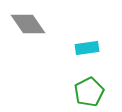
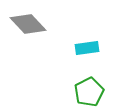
gray diamond: rotated 9 degrees counterclockwise
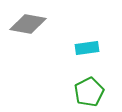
gray diamond: rotated 36 degrees counterclockwise
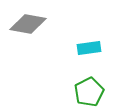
cyan rectangle: moved 2 px right
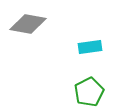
cyan rectangle: moved 1 px right, 1 px up
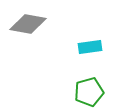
green pentagon: rotated 12 degrees clockwise
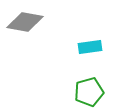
gray diamond: moved 3 px left, 2 px up
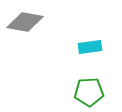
green pentagon: rotated 12 degrees clockwise
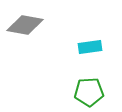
gray diamond: moved 3 px down
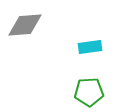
gray diamond: rotated 15 degrees counterclockwise
